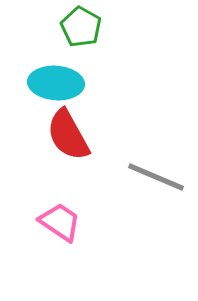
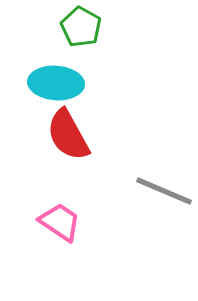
gray line: moved 8 px right, 14 px down
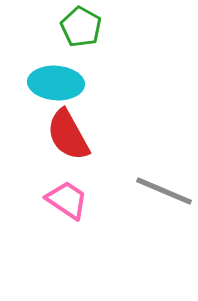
pink trapezoid: moved 7 px right, 22 px up
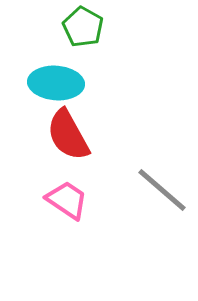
green pentagon: moved 2 px right
gray line: moved 2 px left, 1 px up; rotated 18 degrees clockwise
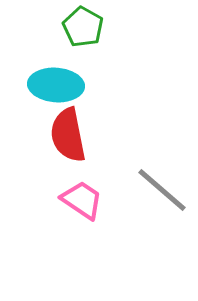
cyan ellipse: moved 2 px down
red semicircle: rotated 18 degrees clockwise
pink trapezoid: moved 15 px right
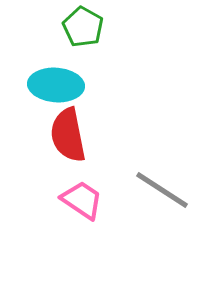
gray line: rotated 8 degrees counterclockwise
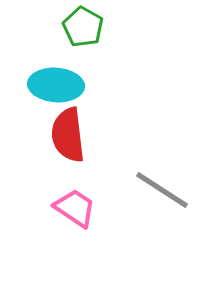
red semicircle: rotated 4 degrees clockwise
pink trapezoid: moved 7 px left, 8 px down
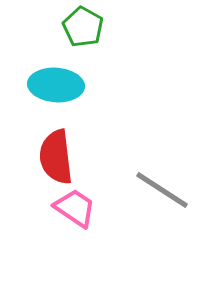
red semicircle: moved 12 px left, 22 px down
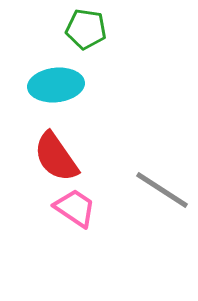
green pentagon: moved 3 px right, 2 px down; rotated 21 degrees counterclockwise
cyan ellipse: rotated 10 degrees counterclockwise
red semicircle: rotated 28 degrees counterclockwise
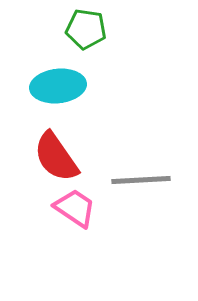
cyan ellipse: moved 2 px right, 1 px down
gray line: moved 21 px left, 10 px up; rotated 36 degrees counterclockwise
